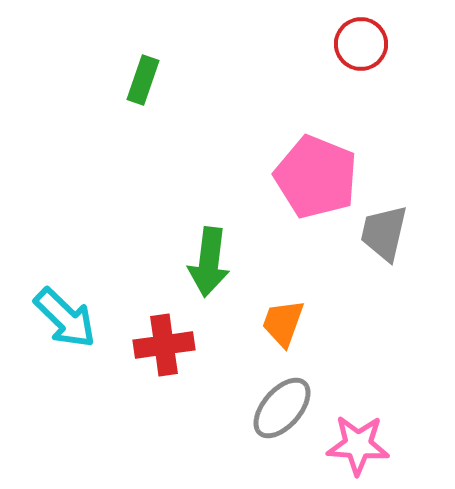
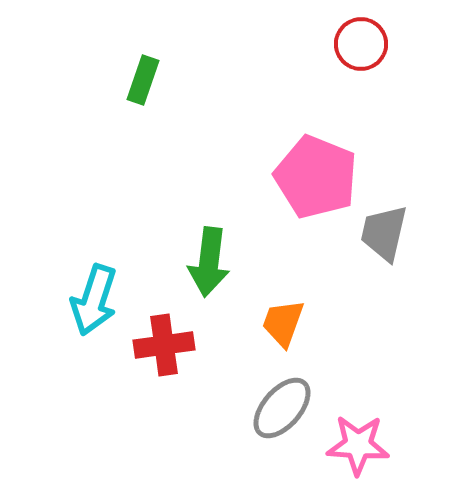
cyan arrow: moved 29 px right, 18 px up; rotated 64 degrees clockwise
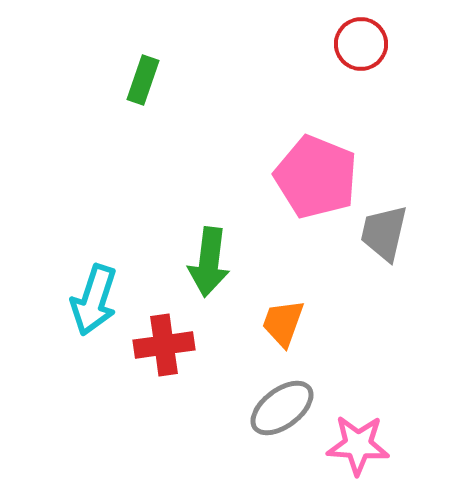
gray ellipse: rotated 12 degrees clockwise
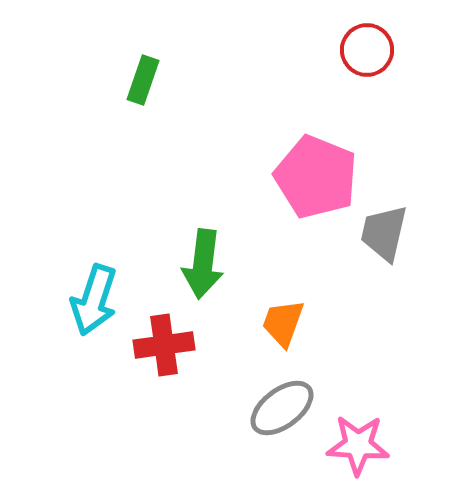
red circle: moved 6 px right, 6 px down
green arrow: moved 6 px left, 2 px down
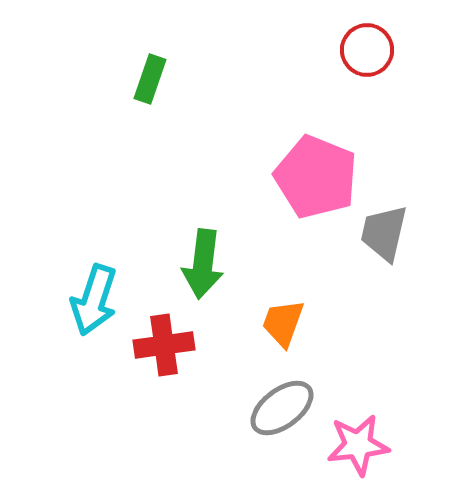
green rectangle: moved 7 px right, 1 px up
pink star: rotated 10 degrees counterclockwise
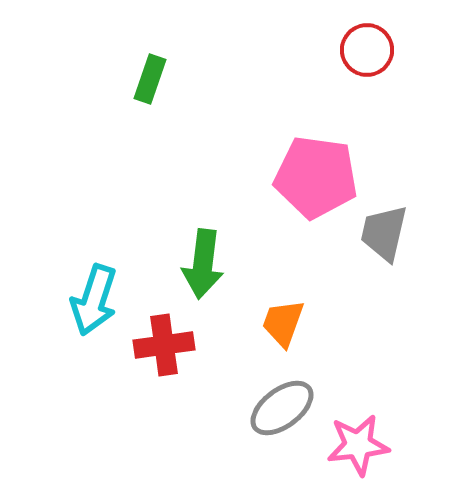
pink pentagon: rotated 14 degrees counterclockwise
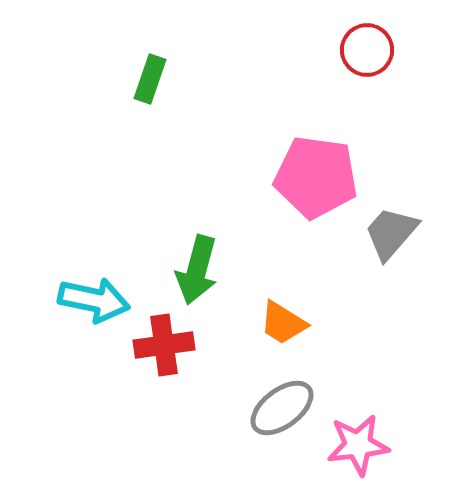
gray trapezoid: moved 7 px right; rotated 28 degrees clockwise
green arrow: moved 6 px left, 6 px down; rotated 8 degrees clockwise
cyan arrow: rotated 96 degrees counterclockwise
orange trapezoid: rotated 78 degrees counterclockwise
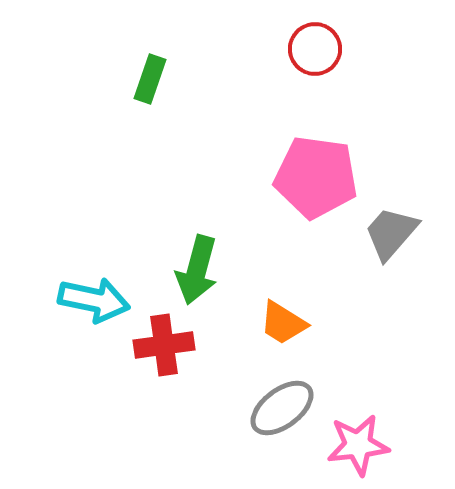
red circle: moved 52 px left, 1 px up
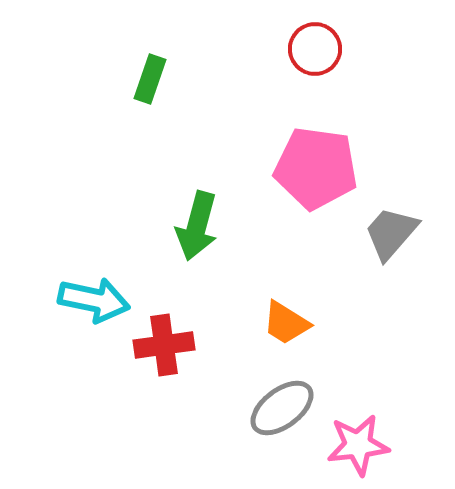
pink pentagon: moved 9 px up
green arrow: moved 44 px up
orange trapezoid: moved 3 px right
